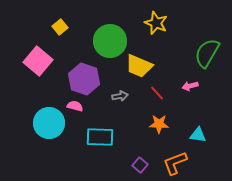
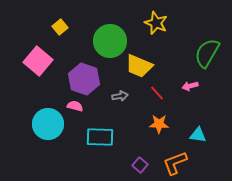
cyan circle: moved 1 px left, 1 px down
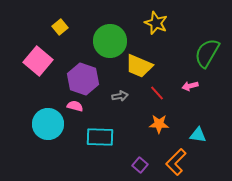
purple hexagon: moved 1 px left
orange L-shape: moved 1 px right, 1 px up; rotated 24 degrees counterclockwise
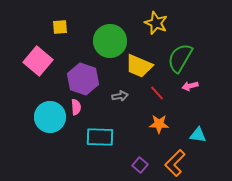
yellow square: rotated 35 degrees clockwise
green semicircle: moved 27 px left, 5 px down
pink semicircle: moved 1 px right, 1 px down; rotated 70 degrees clockwise
cyan circle: moved 2 px right, 7 px up
orange L-shape: moved 1 px left, 1 px down
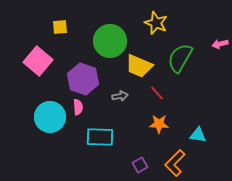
pink arrow: moved 30 px right, 42 px up
pink semicircle: moved 2 px right
purple square: rotated 21 degrees clockwise
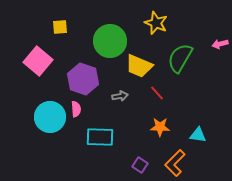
pink semicircle: moved 2 px left, 2 px down
orange star: moved 1 px right, 3 px down
purple square: rotated 28 degrees counterclockwise
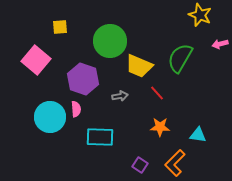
yellow star: moved 44 px right, 8 px up
pink square: moved 2 px left, 1 px up
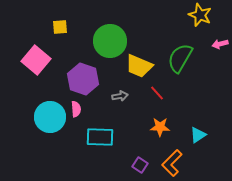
cyan triangle: rotated 42 degrees counterclockwise
orange L-shape: moved 3 px left
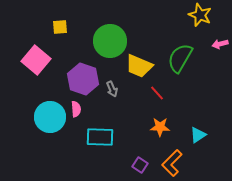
gray arrow: moved 8 px left, 7 px up; rotated 77 degrees clockwise
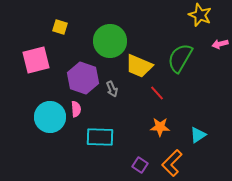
yellow square: rotated 21 degrees clockwise
pink square: rotated 36 degrees clockwise
purple hexagon: moved 1 px up
